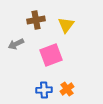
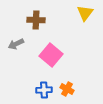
brown cross: rotated 12 degrees clockwise
yellow triangle: moved 19 px right, 12 px up
pink square: rotated 30 degrees counterclockwise
orange cross: rotated 24 degrees counterclockwise
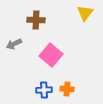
gray arrow: moved 2 px left
orange cross: rotated 24 degrees counterclockwise
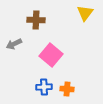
blue cross: moved 3 px up
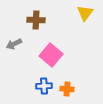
blue cross: moved 1 px up
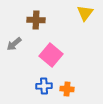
gray arrow: rotated 14 degrees counterclockwise
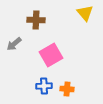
yellow triangle: rotated 18 degrees counterclockwise
pink square: rotated 20 degrees clockwise
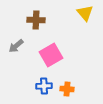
gray arrow: moved 2 px right, 2 px down
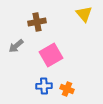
yellow triangle: moved 1 px left, 1 px down
brown cross: moved 1 px right, 2 px down; rotated 12 degrees counterclockwise
orange cross: rotated 16 degrees clockwise
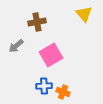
orange cross: moved 4 px left, 3 px down
